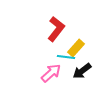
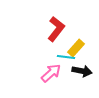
black arrow: rotated 132 degrees counterclockwise
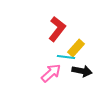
red L-shape: moved 1 px right
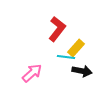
pink arrow: moved 19 px left
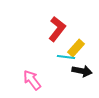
pink arrow: moved 7 px down; rotated 85 degrees counterclockwise
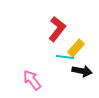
cyan line: moved 1 px left
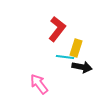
yellow rectangle: rotated 24 degrees counterclockwise
black arrow: moved 4 px up
pink arrow: moved 7 px right, 4 px down
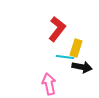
pink arrow: moved 10 px right; rotated 25 degrees clockwise
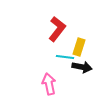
yellow rectangle: moved 3 px right, 1 px up
